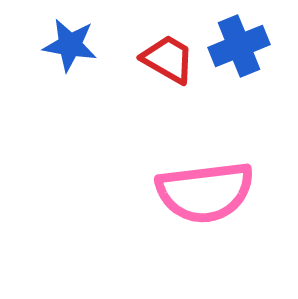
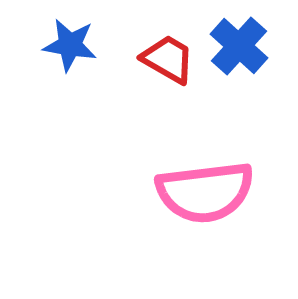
blue cross: rotated 26 degrees counterclockwise
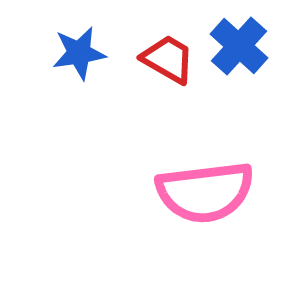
blue star: moved 9 px right, 8 px down; rotated 18 degrees counterclockwise
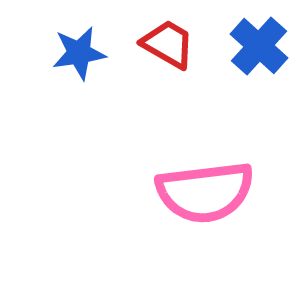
blue cross: moved 20 px right
red trapezoid: moved 15 px up
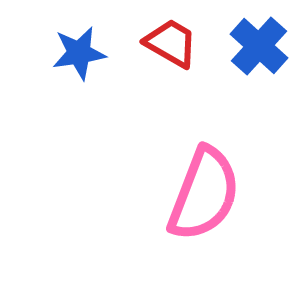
red trapezoid: moved 3 px right, 1 px up
pink semicircle: moved 1 px left, 2 px down; rotated 62 degrees counterclockwise
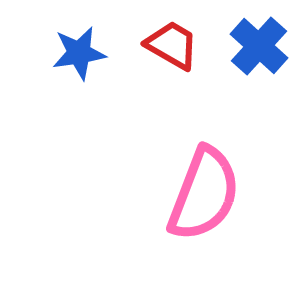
red trapezoid: moved 1 px right, 2 px down
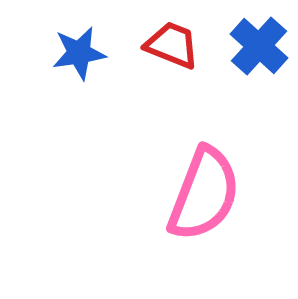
red trapezoid: rotated 8 degrees counterclockwise
